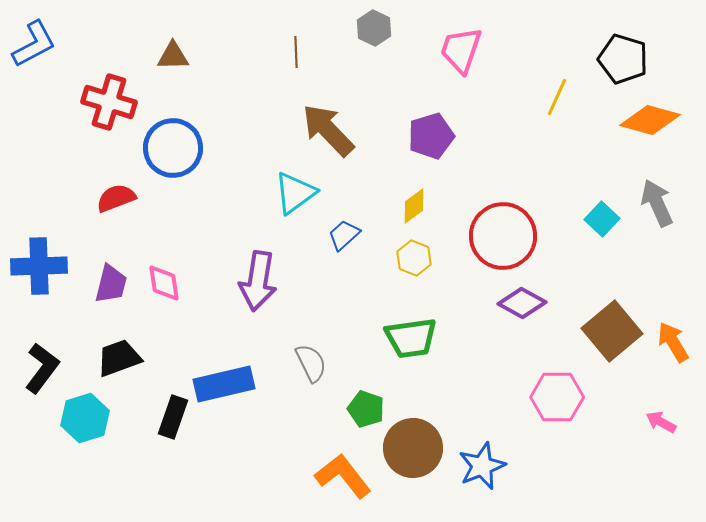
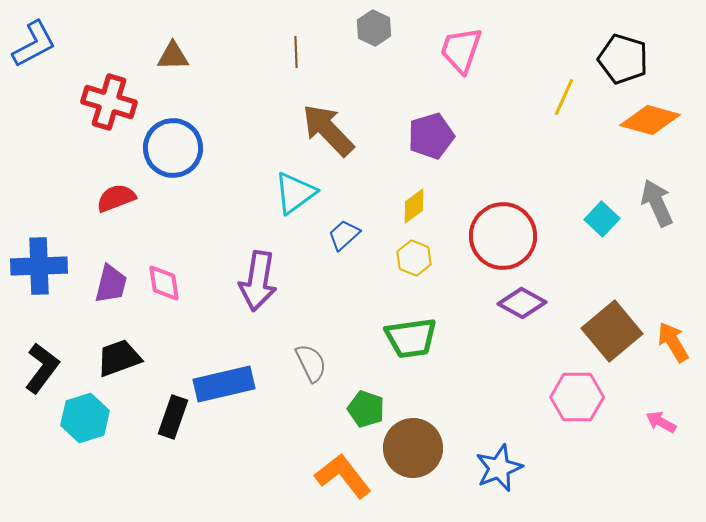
yellow line: moved 7 px right
pink hexagon: moved 20 px right
blue star: moved 17 px right, 2 px down
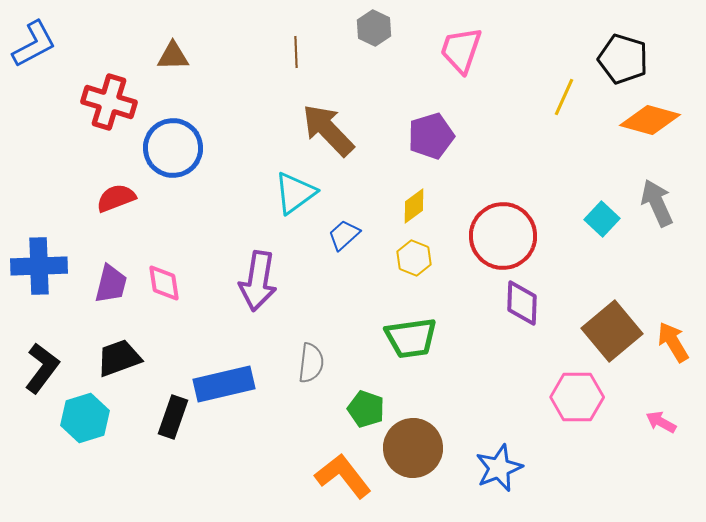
purple diamond: rotated 63 degrees clockwise
gray semicircle: rotated 33 degrees clockwise
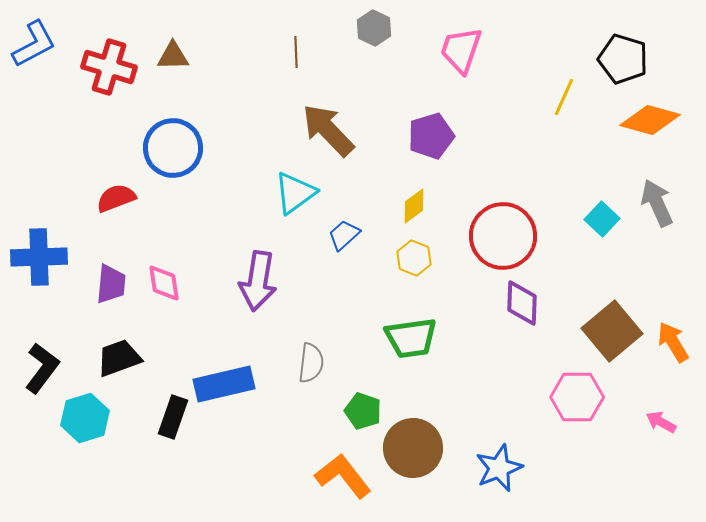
red cross: moved 35 px up
blue cross: moved 9 px up
purple trapezoid: rotated 9 degrees counterclockwise
green pentagon: moved 3 px left, 2 px down
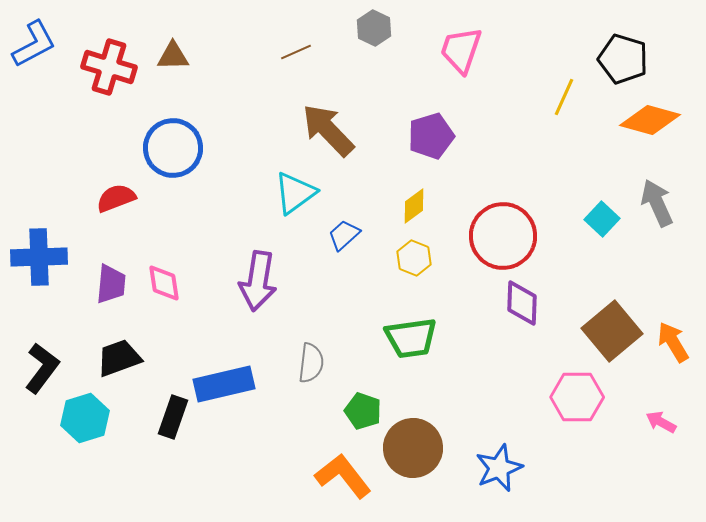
brown line: rotated 68 degrees clockwise
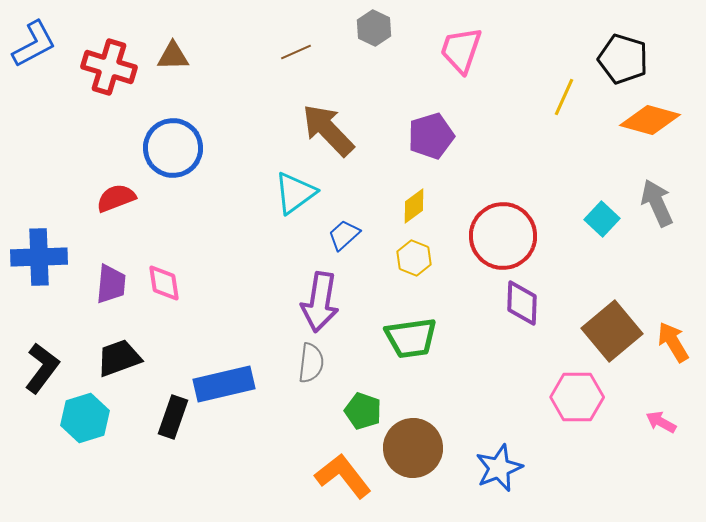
purple arrow: moved 62 px right, 21 px down
